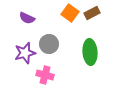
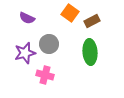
brown rectangle: moved 8 px down
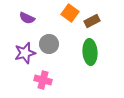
pink cross: moved 2 px left, 5 px down
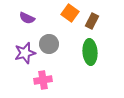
brown rectangle: rotated 35 degrees counterclockwise
pink cross: rotated 24 degrees counterclockwise
